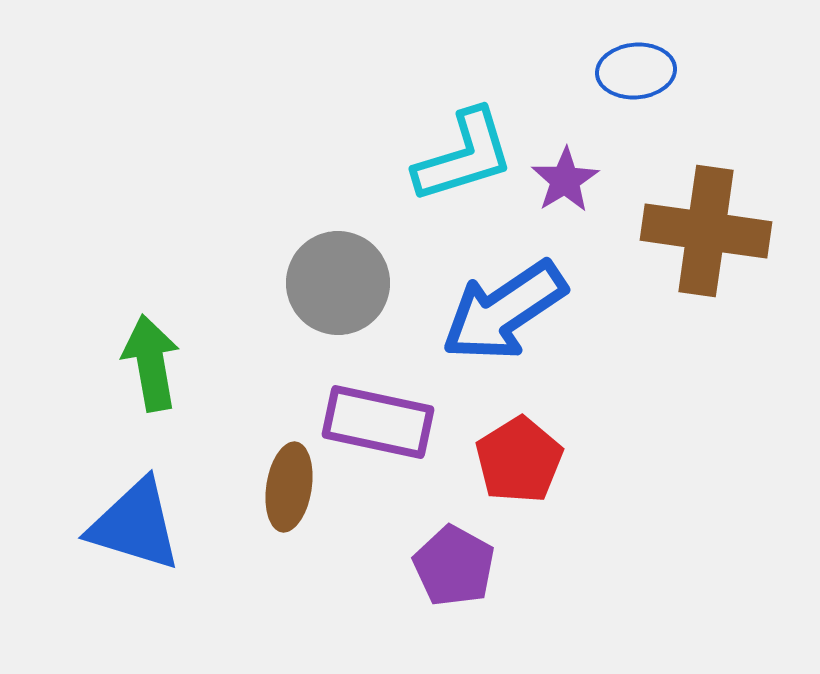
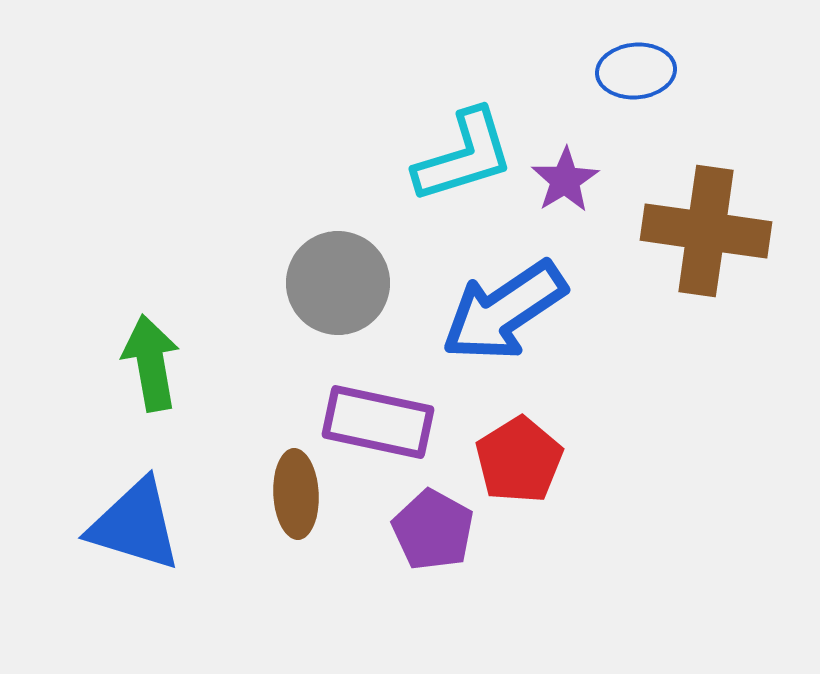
brown ellipse: moved 7 px right, 7 px down; rotated 12 degrees counterclockwise
purple pentagon: moved 21 px left, 36 px up
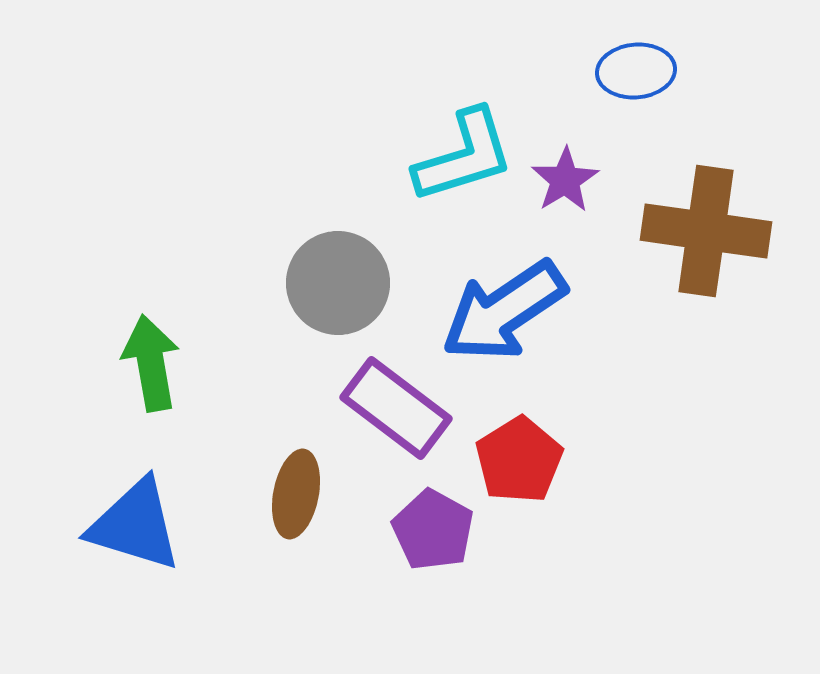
purple rectangle: moved 18 px right, 14 px up; rotated 25 degrees clockwise
brown ellipse: rotated 14 degrees clockwise
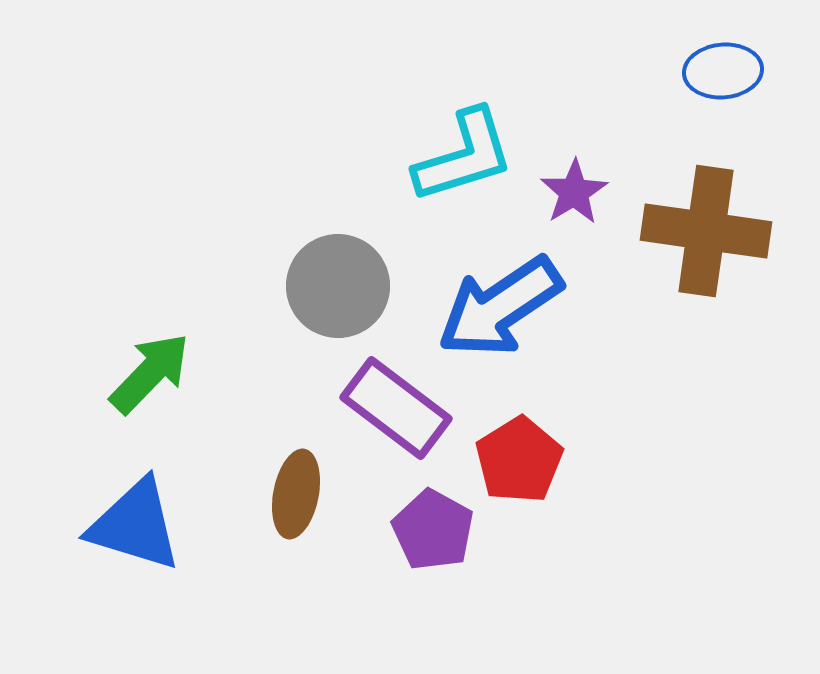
blue ellipse: moved 87 px right
purple star: moved 9 px right, 12 px down
gray circle: moved 3 px down
blue arrow: moved 4 px left, 4 px up
green arrow: moved 1 px left, 10 px down; rotated 54 degrees clockwise
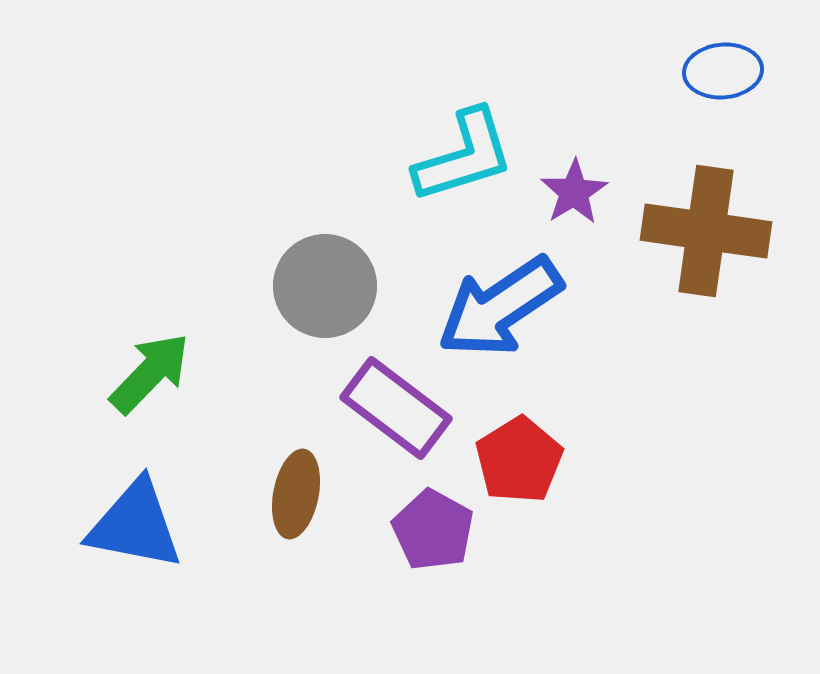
gray circle: moved 13 px left
blue triangle: rotated 6 degrees counterclockwise
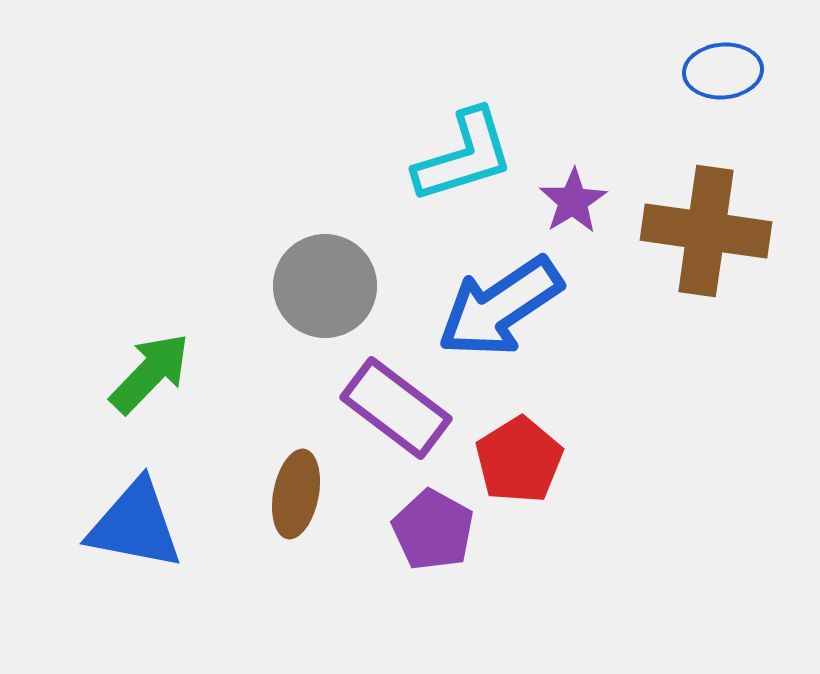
purple star: moved 1 px left, 9 px down
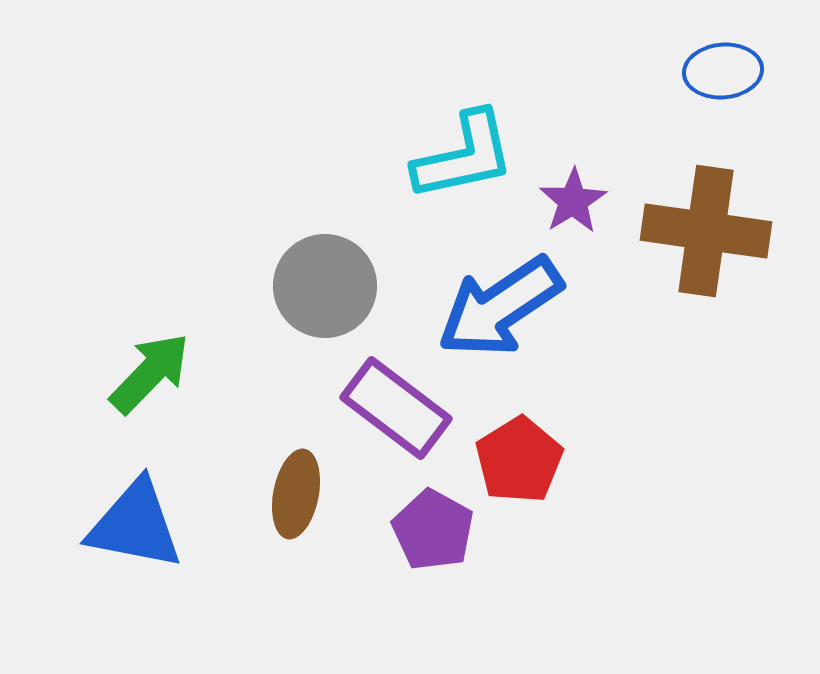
cyan L-shape: rotated 5 degrees clockwise
